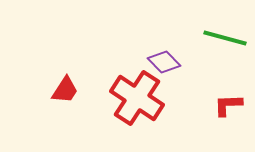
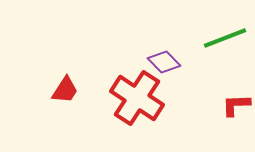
green line: rotated 36 degrees counterclockwise
red L-shape: moved 8 px right
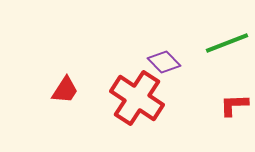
green line: moved 2 px right, 5 px down
red L-shape: moved 2 px left
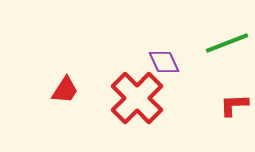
purple diamond: rotated 20 degrees clockwise
red cross: rotated 12 degrees clockwise
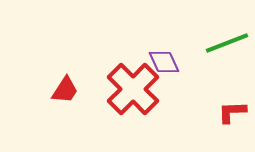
red cross: moved 4 px left, 9 px up
red L-shape: moved 2 px left, 7 px down
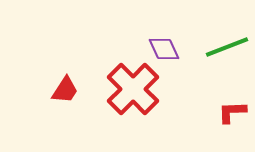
green line: moved 4 px down
purple diamond: moved 13 px up
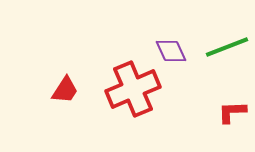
purple diamond: moved 7 px right, 2 px down
red cross: rotated 22 degrees clockwise
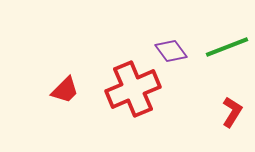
purple diamond: rotated 12 degrees counterclockwise
red trapezoid: rotated 12 degrees clockwise
red L-shape: rotated 124 degrees clockwise
